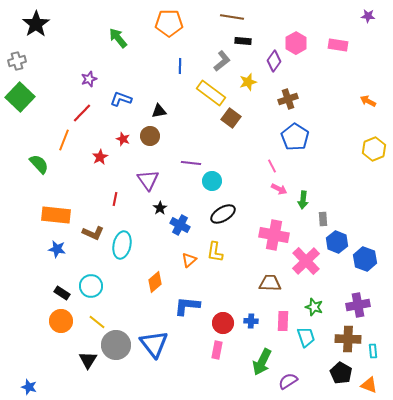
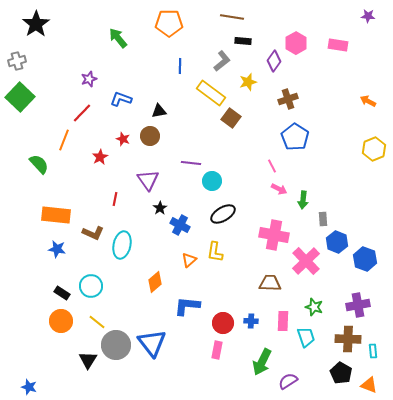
blue triangle at (154, 344): moved 2 px left, 1 px up
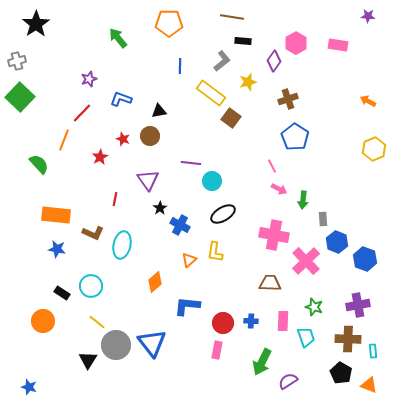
orange circle at (61, 321): moved 18 px left
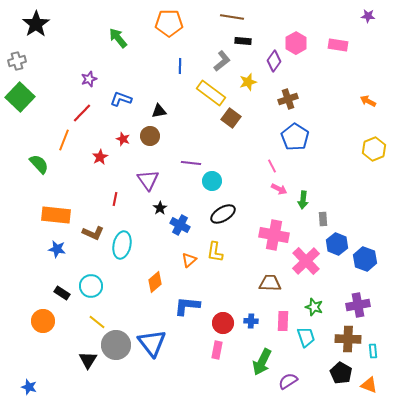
blue hexagon at (337, 242): moved 2 px down
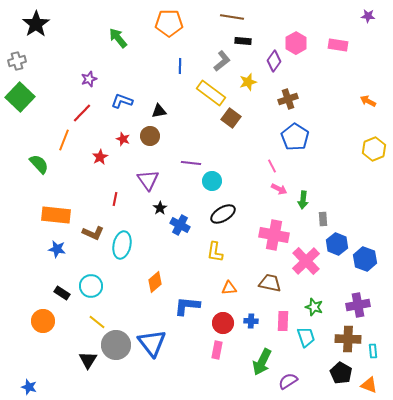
blue L-shape at (121, 99): moved 1 px right, 2 px down
orange triangle at (189, 260): moved 40 px right, 28 px down; rotated 35 degrees clockwise
brown trapezoid at (270, 283): rotated 10 degrees clockwise
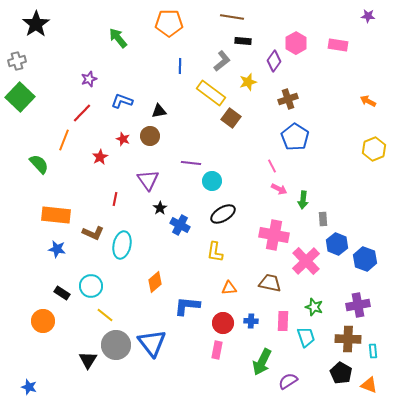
yellow line at (97, 322): moved 8 px right, 7 px up
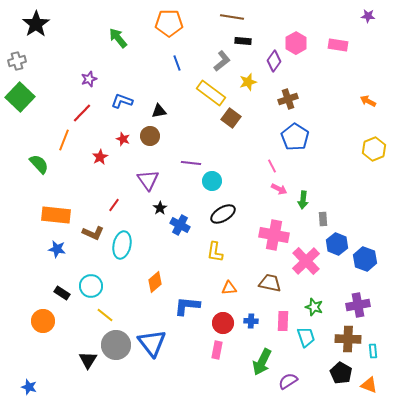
blue line at (180, 66): moved 3 px left, 3 px up; rotated 21 degrees counterclockwise
red line at (115, 199): moved 1 px left, 6 px down; rotated 24 degrees clockwise
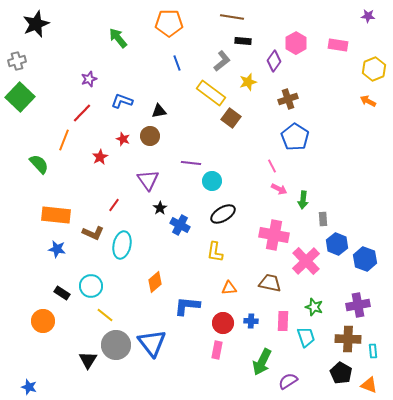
black star at (36, 24): rotated 12 degrees clockwise
yellow hexagon at (374, 149): moved 80 px up
